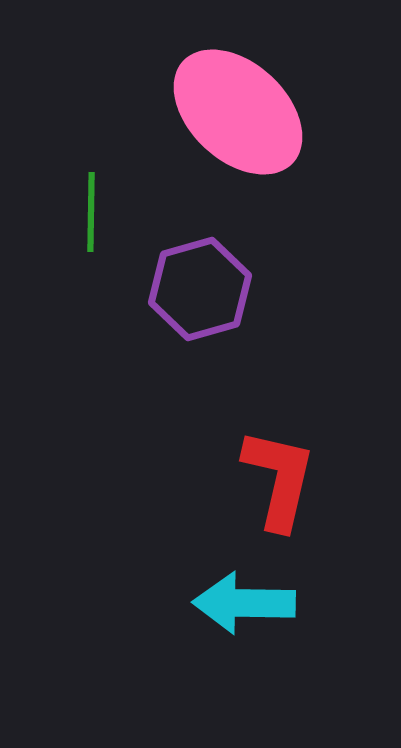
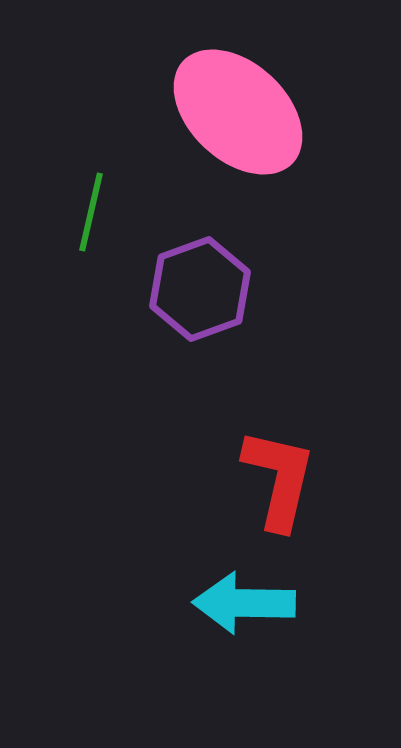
green line: rotated 12 degrees clockwise
purple hexagon: rotated 4 degrees counterclockwise
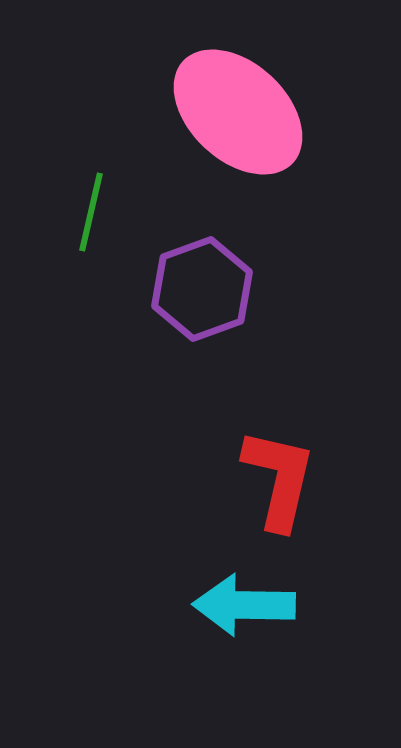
purple hexagon: moved 2 px right
cyan arrow: moved 2 px down
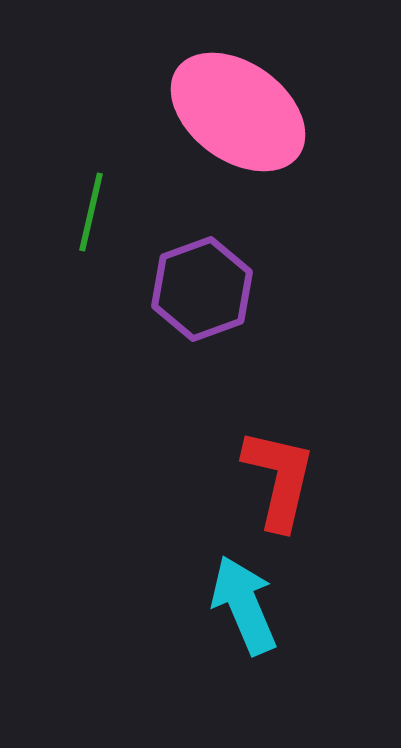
pink ellipse: rotated 7 degrees counterclockwise
cyan arrow: rotated 66 degrees clockwise
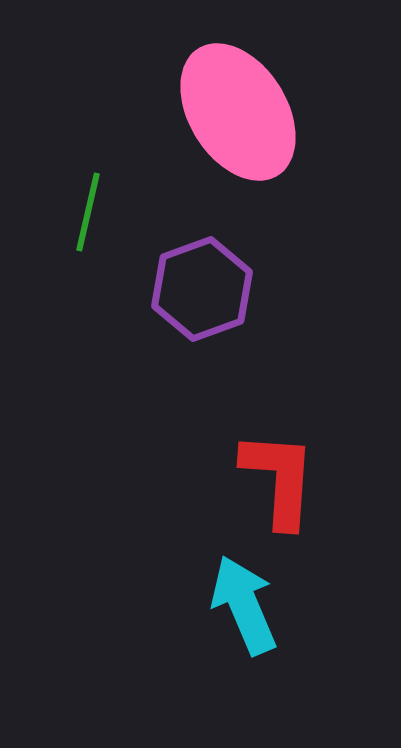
pink ellipse: rotated 22 degrees clockwise
green line: moved 3 px left
red L-shape: rotated 9 degrees counterclockwise
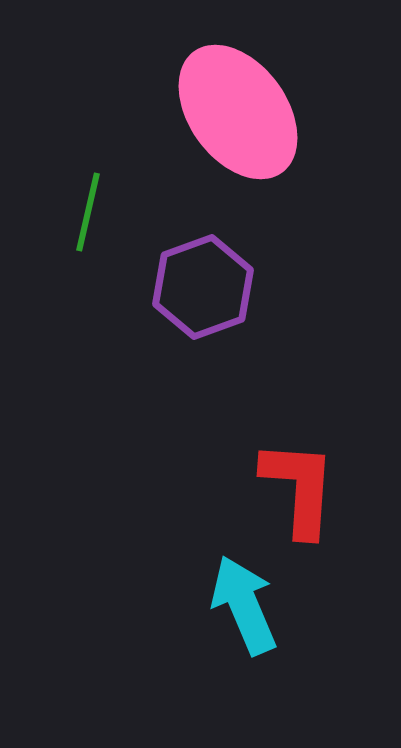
pink ellipse: rotated 4 degrees counterclockwise
purple hexagon: moved 1 px right, 2 px up
red L-shape: moved 20 px right, 9 px down
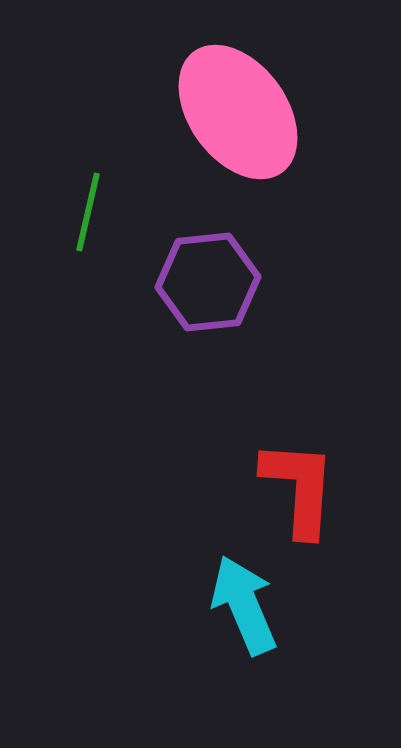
purple hexagon: moved 5 px right, 5 px up; rotated 14 degrees clockwise
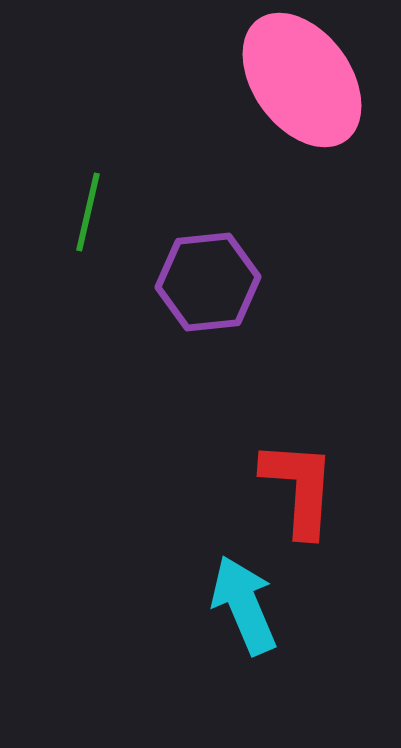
pink ellipse: moved 64 px right, 32 px up
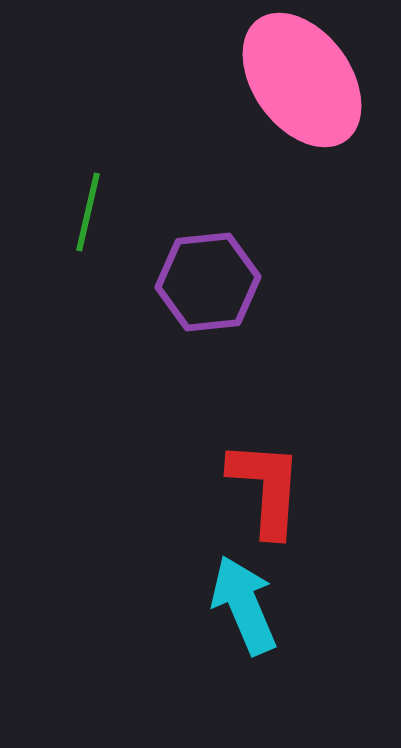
red L-shape: moved 33 px left
